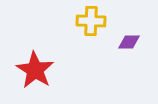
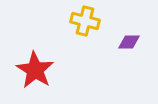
yellow cross: moved 6 px left; rotated 12 degrees clockwise
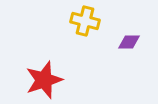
red star: moved 9 px right, 10 px down; rotated 21 degrees clockwise
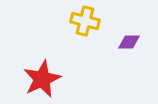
red star: moved 2 px left, 1 px up; rotated 6 degrees counterclockwise
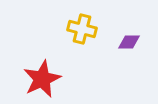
yellow cross: moved 3 px left, 8 px down
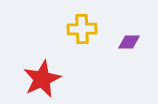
yellow cross: rotated 16 degrees counterclockwise
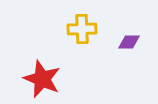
red star: rotated 24 degrees counterclockwise
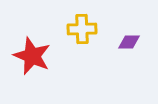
red star: moved 10 px left, 23 px up
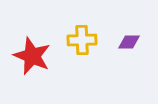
yellow cross: moved 11 px down
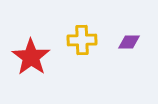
red star: moved 1 px left, 1 px down; rotated 12 degrees clockwise
